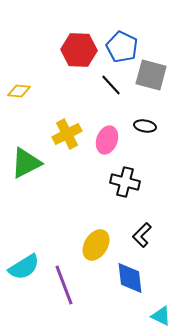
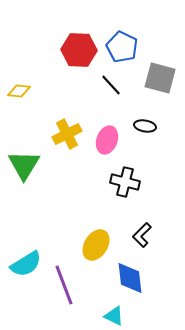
gray square: moved 9 px right, 3 px down
green triangle: moved 2 px left, 2 px down; rotated 32 degrees counterclockwise
cyan semicircle: moved 2 px right, 3 px up
cyan triangle: moved 47 px left
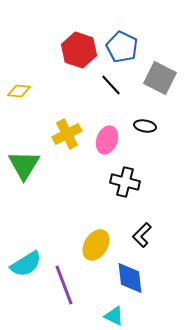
red hexagon: rotated 16 degrees clockwise
gray square: rotated 12 degrees clockwise
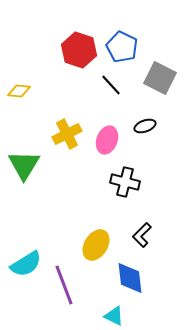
black ellipse: rotated 30 degrees counterclockwise
